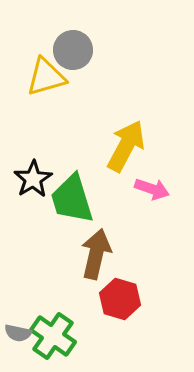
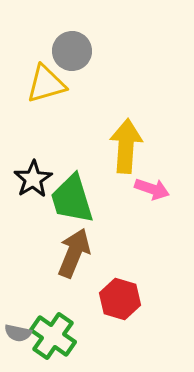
gray circle: moved 1 px left, 1 px down
yellow triangle: moved 7 px down
yellow arrow: rotated 24 degrees counterclockwise
brown arrow: moved 22 px left, 1 px up; rotated 9 degrees clockwise
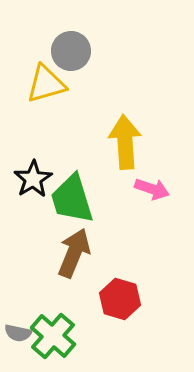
gray circle: moved 1 px left
yellow arrow: moved 1 px left, 4 px up; rotated 8 degrees counterclockwise
green cross: rotated 6 degrees clockwise
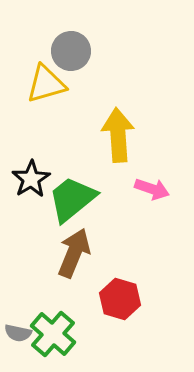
yellow arrow: moved 7 px left, 7 px up
black star: moved 2 px left
green trapezoid: rotated 68 degrees clockwise
green cross: moved 2 px up
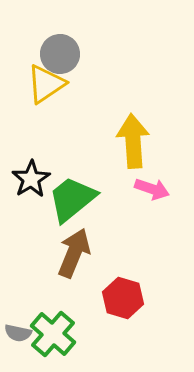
gray circle: moved 11 px left, 3 px down
yellow triangle: rotated 18 degrees counterclockwise
yellow arrow: moved 15 px right, 6 px down
red hexagon: moved 3 px right, 1 px up
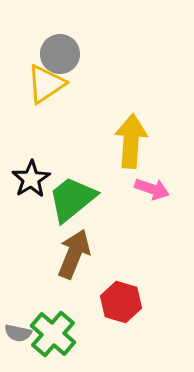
yellow arrow: moved 2 px left; rotated 8 degrees clockwise
brown arrow: moved 1 px down
red hexagon: moved 2 px left, 4 px down
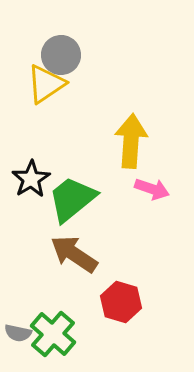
gray circle: moved 1 px right, 1 px down
brown arrow: rotated 78 degrees counterclockwise
